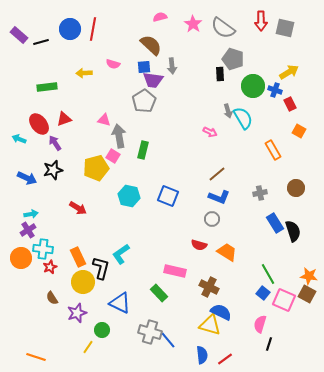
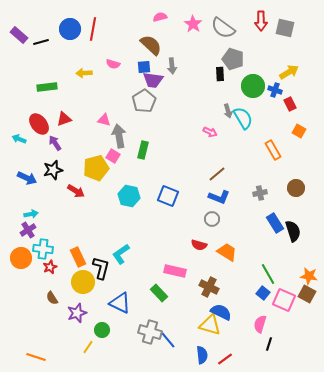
red arrow at (78, 208): moved 2 px left, 17 px up
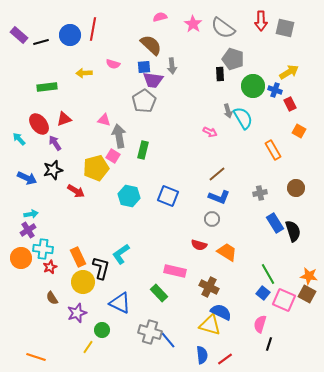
blue circle at (70, 29): moved 6 px down
cyan arrow at (19, 139): rotated 24 degrees clockwise
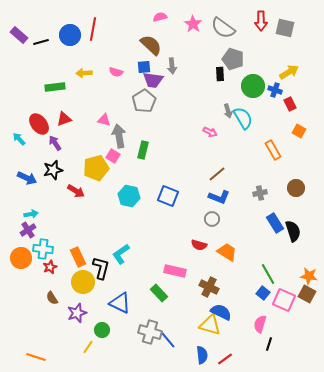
pink semicircle at (113, 64): moved 3 px right, 8 px down
green rectangle at (47, 87): moved 8 px right
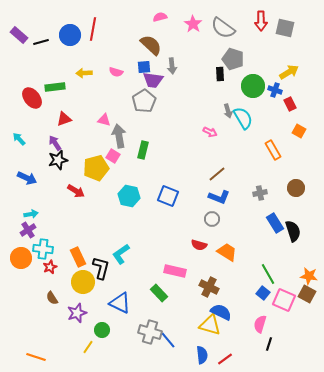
red ellipse at (39, 124): moved 7 px left, 26 px up
black star at (53, 170): moved 5 px right, 10 px up
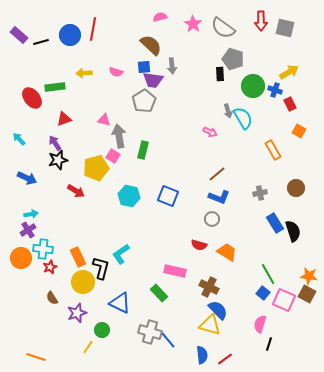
blue semicircle at (221, 312): moved 3 px left, 2 px up; rotated 20 degrees clockwise
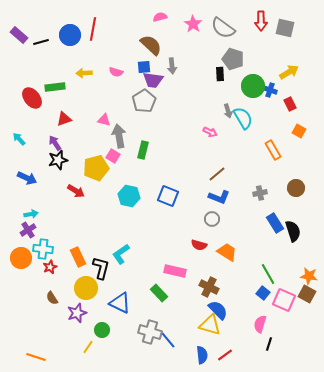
blue cross at (275, 90): moved 5 px left
yellow circle at (83, 282): moved 3 px right, 6 px down
red line at (225, 359): moved 4 px up
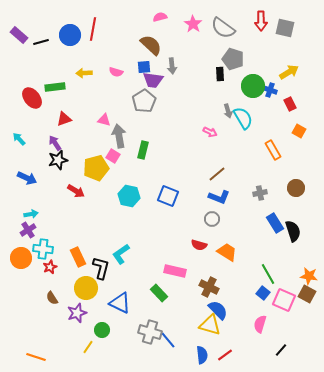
black line at (269, 344): moved 12 px right, 6 px down; rotated 24 degrees clockwise
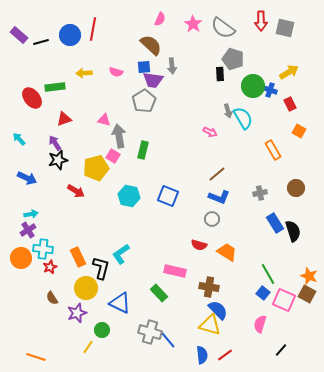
pink semicircle at (160, 17): moved 2 px down; rotated 128 degrees clockwise
orange star at (309, 276): rotated 12 degrees clockwise
brown cross at (209, 287): rotated 18 degrees counterclockwise
